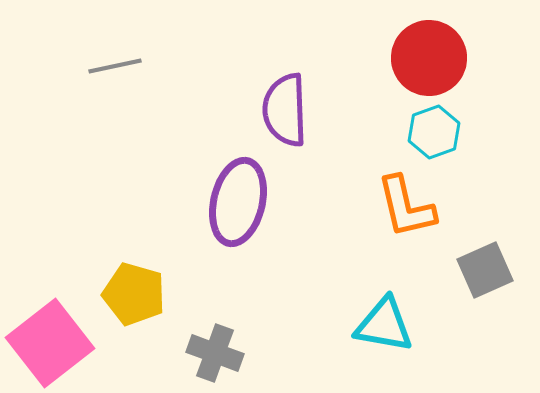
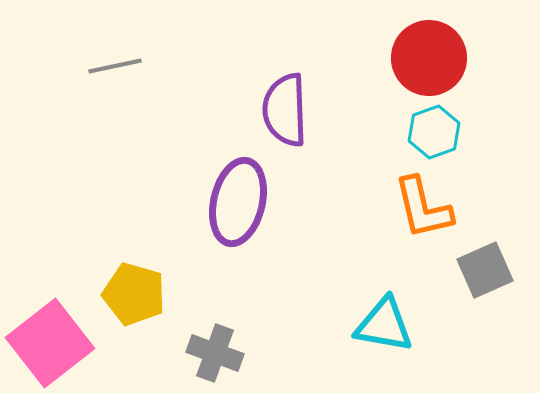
orange L-shape: moved 17 px right, 1 px down
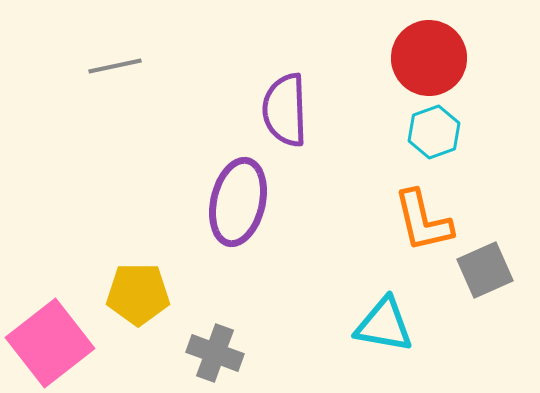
orange L-shape: moved 13 px down
yellow pentagon: moved 4 px right; rotated 16 degrees counterclockwise
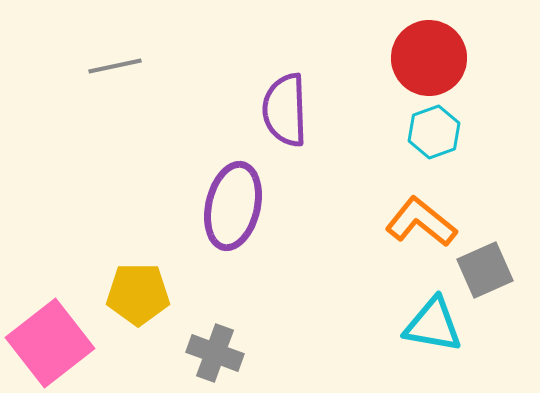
purple ellipse: moved 5 px left, 4 px down
orange L-shape: moved 2 px left, 1 px down; rotated 142 degrees clockwise
cyan triangle: moved 49 px right
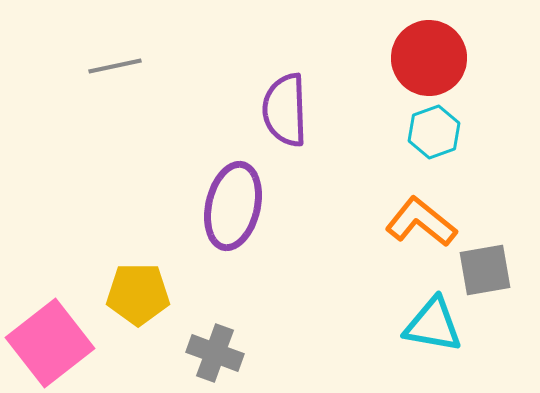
gray square: rotated 14 degrees clockwise
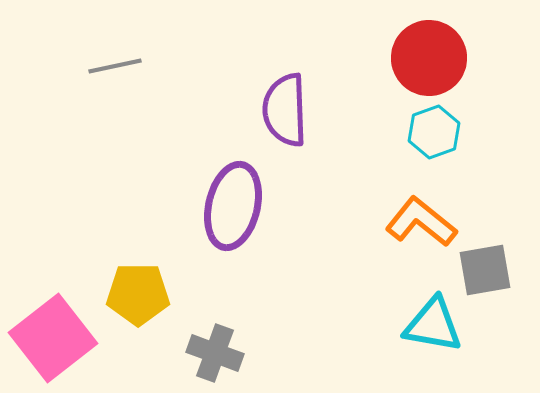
pink square: moved 3 px right, 5 px up
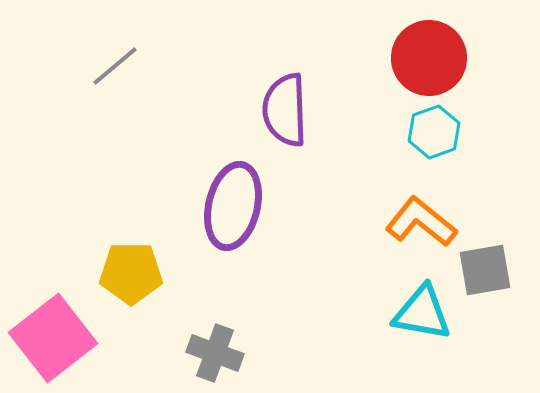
gray line: rotated 28 degrees counterclockwise
yellow pentagon: moved 7 px left, 21 px up
cyan triangle: moved 11 px left, 12 px up
